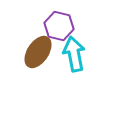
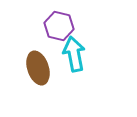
brown ellipse: moved 16 px down; rotated 52 degrees counterclockwise
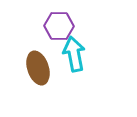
purple hexagon: rotated 12 degrees counterclockwise
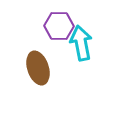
cyan arrow: moved 7 px right, 11 px up
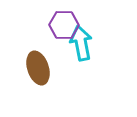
purple hexagon: moved 5 px right, 1 px up
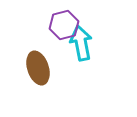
purple hexagon: rotated 16 degrees counterclockwise
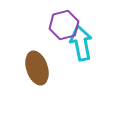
brown ellipse: moved 1 px left
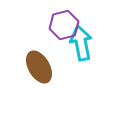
brown ellipse: moved 2 px right, 1 px up; rotated 12 degrees counterclockwise
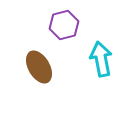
cyan arrow: moved 20 px right, 16 px down
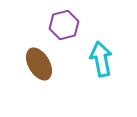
brown ellipse: moved 3 px up
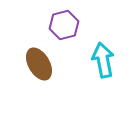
cyan arrow: moved 2 px right, 1 px down
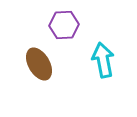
purple hexagon: rotated 12 degrees clockwise
